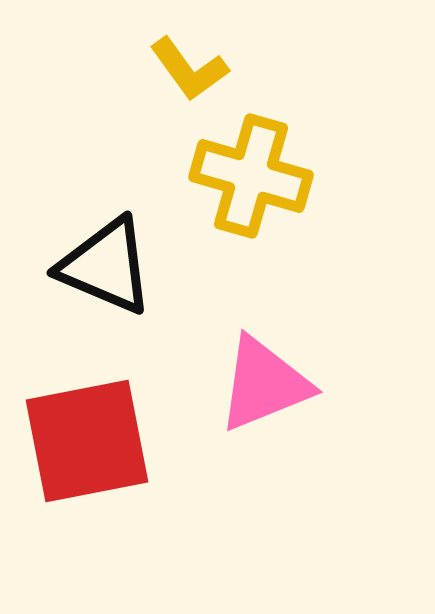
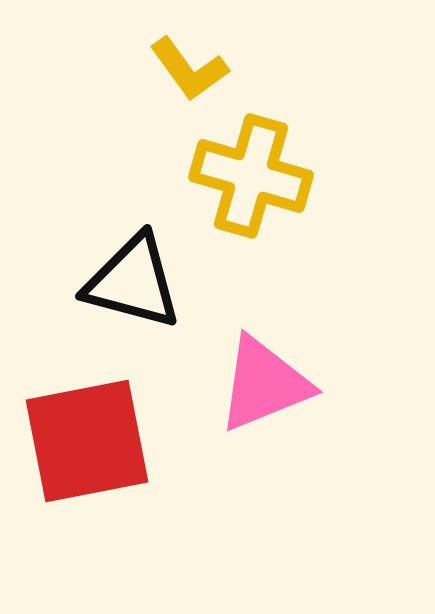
black triangle: moved 27 px right, 16 px down; rotated 8 degrees counterclockwise
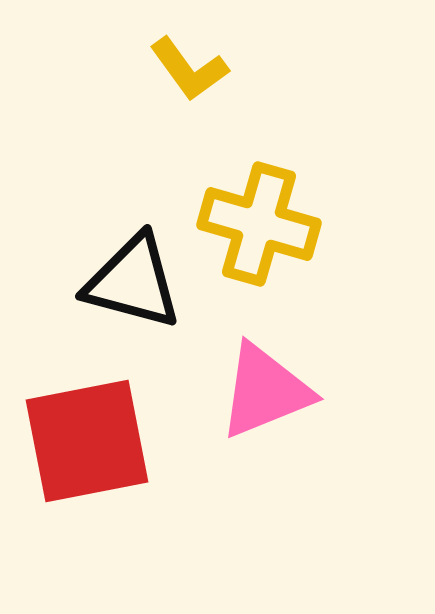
yellow cross: moved 8 px right, 48 px down
pink triangle: moved 1 px right, 7 px down
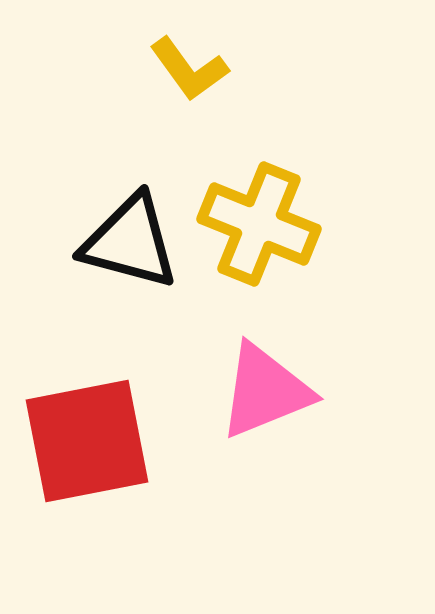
yellow cross: rotated 6 degrees clockwise
black triangle: moved 3 px left, 40 px up
